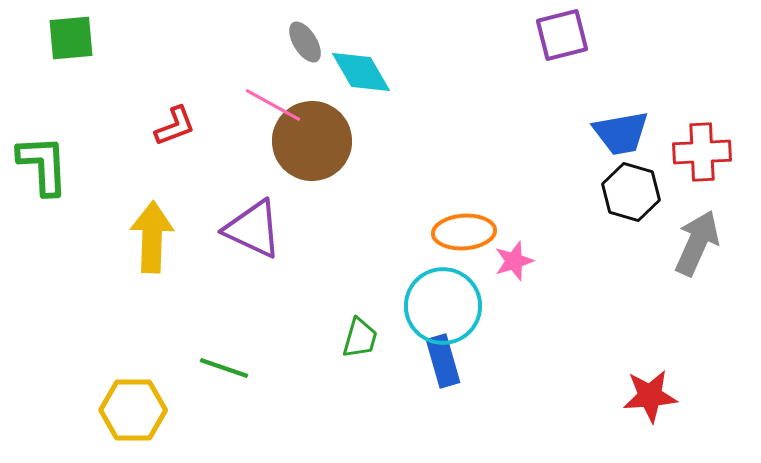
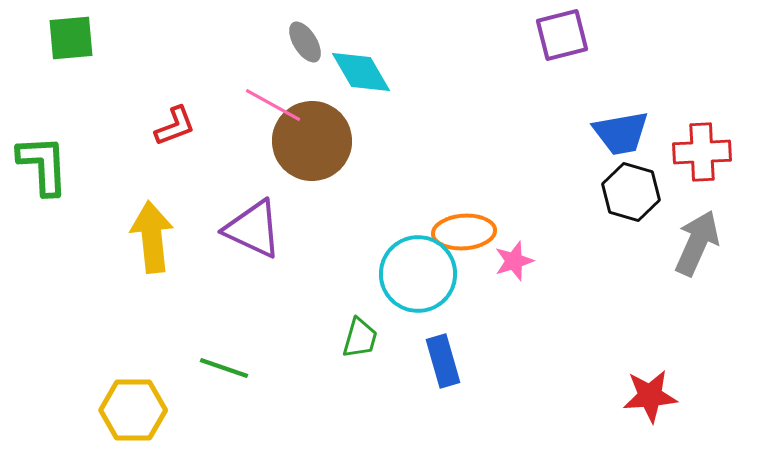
yellow arrow: rotated 8 degrees counterclockwise
cyan circle: moved 25 px left, 32 px up
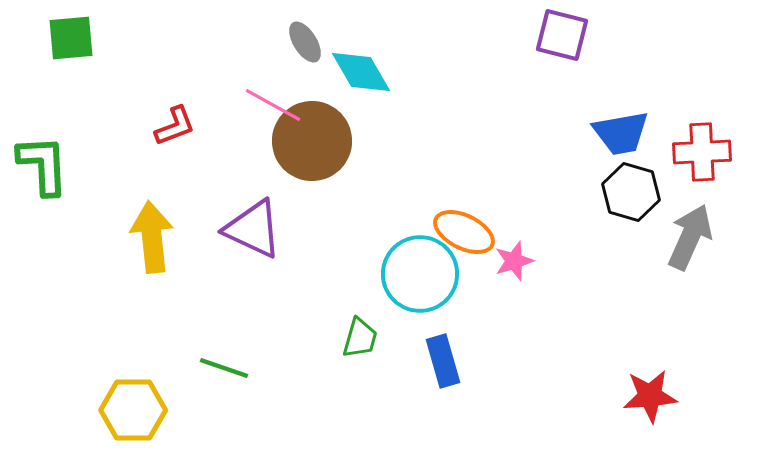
purple square: rotated 28 degrees clockwise
orange ellipse: rotated 30 degrees clockwise
gray arrow: moved 7 px left, 6 px up
cyan circle: moved 2 px right
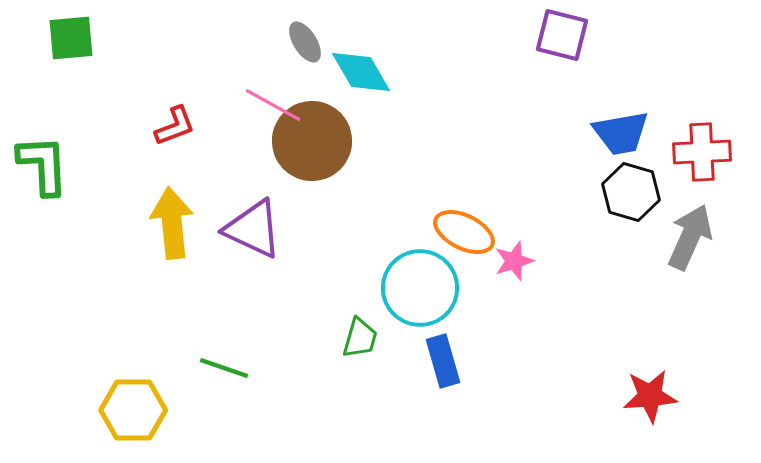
yellow arrow: moved 20 px right, 14 px up
cyan circle: moved 14 px down
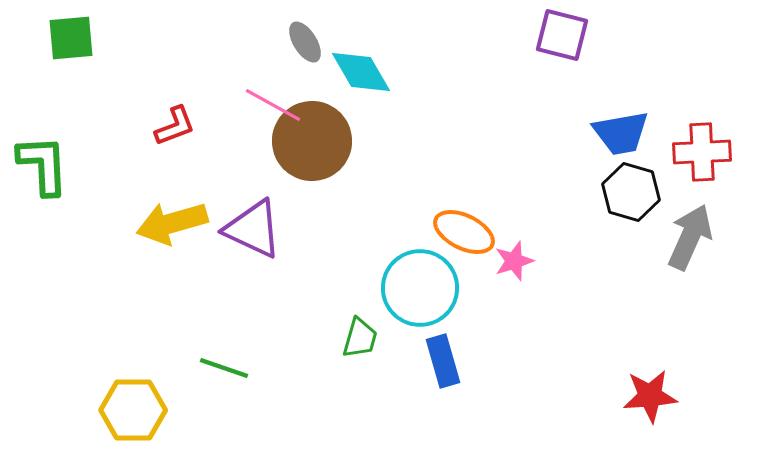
yellow arrow: rotated 100 degrees counterclockwise
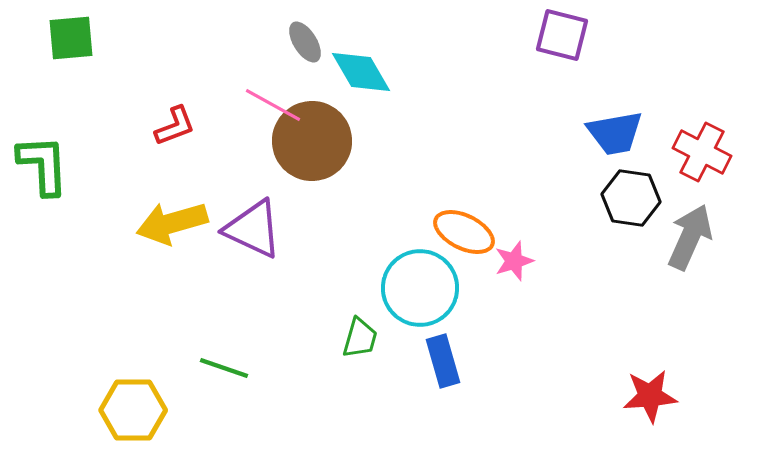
blue trapezoid: moved 6 px left
red cross: rotated 30 degrees clockwise
black hexagon: moved 6 px down; rotated 8 degrees counterclockwise
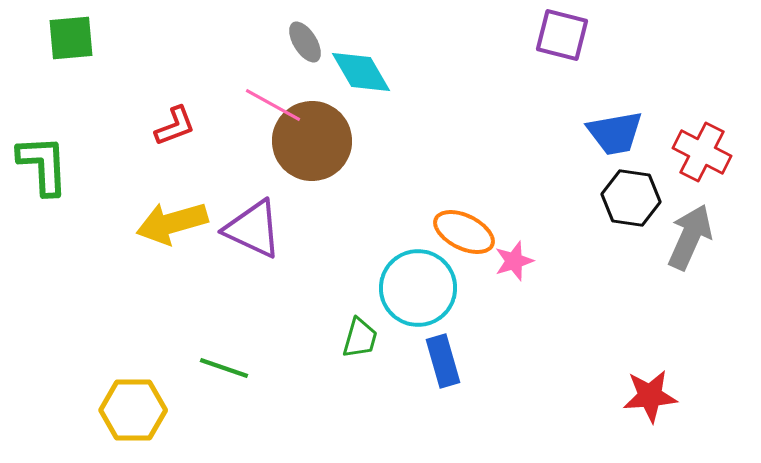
cyan circle: moved 2 px left
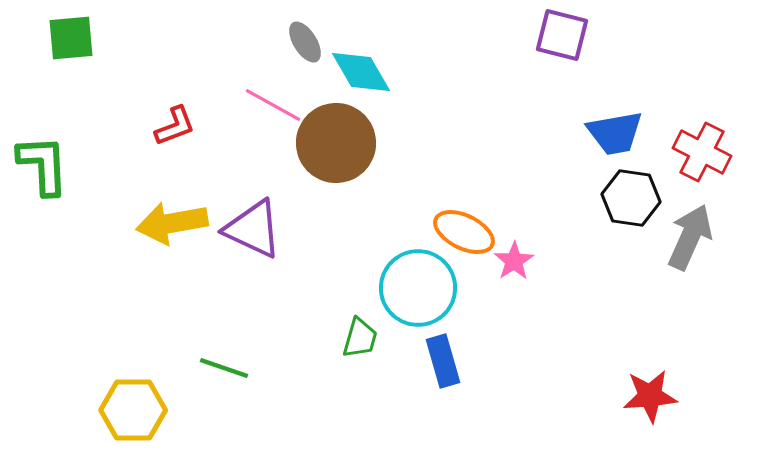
brown circle: moved 24 px right, 2 px down
yellow arrow: rotated 6 degrees clockwise
pink star: rotated 15 degrees counterclockwise
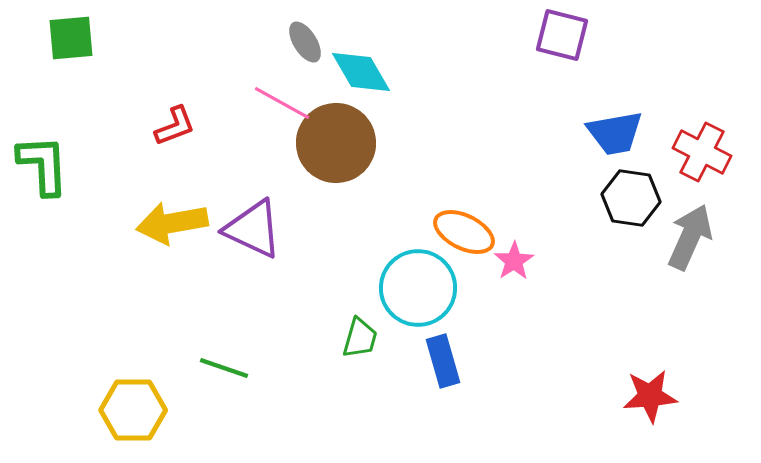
pink line: moved 9 px right, 2 px up
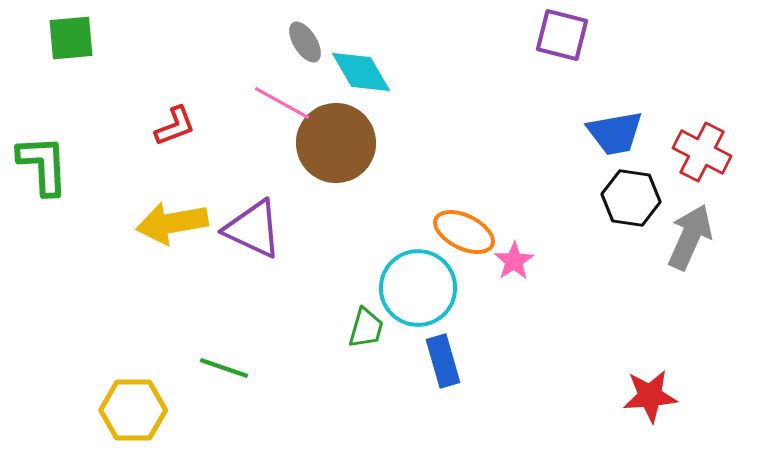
green trapezoid: moved 6 px right, 10 px up
